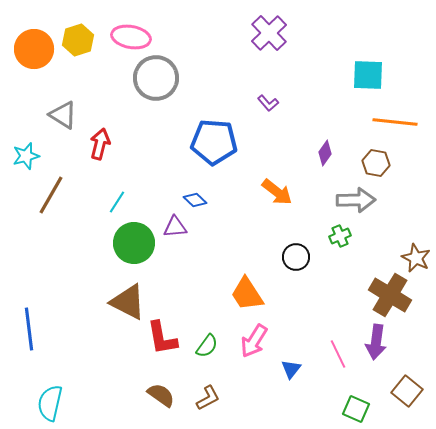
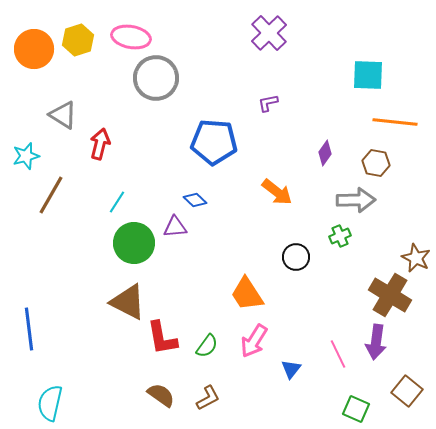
purple L-shape: rotated 120 degrees clockwise
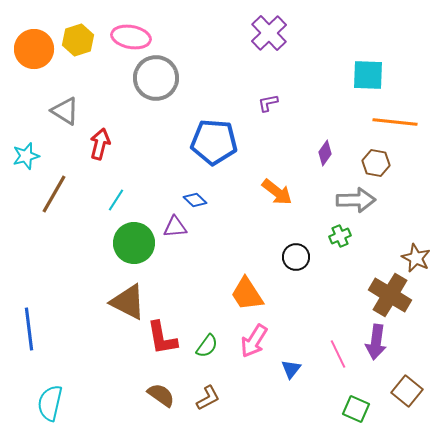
gray triangle: moved 2 px right, 4 px up
brown line: moved 3 px right, 1 px up
cyan line: moved 1 px left, 2 px up
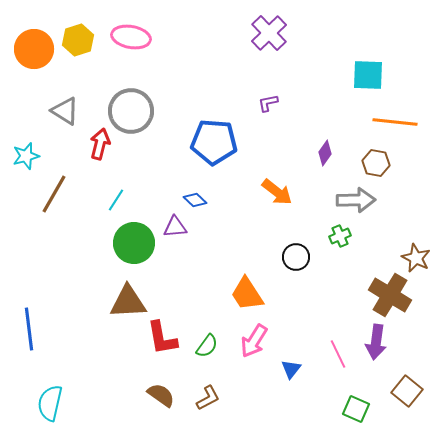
gray circle: moved 25 px left, 33 px down
brown triangle: rotated 30 degrees counterclockwise
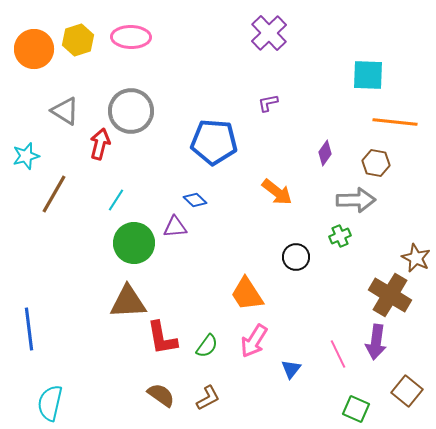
pink ellipse: rotated 9 degrees counterclockwise
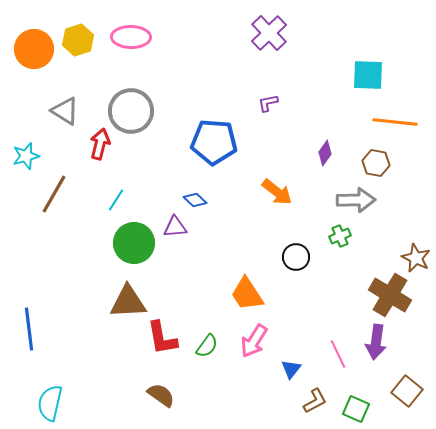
brown L-shape: moved 107 px right, 3 px down
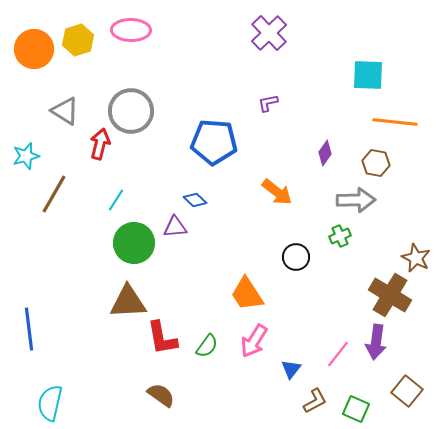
pink ellipse: moved 7 px up
pink line: rotated 64 degrees clockwise
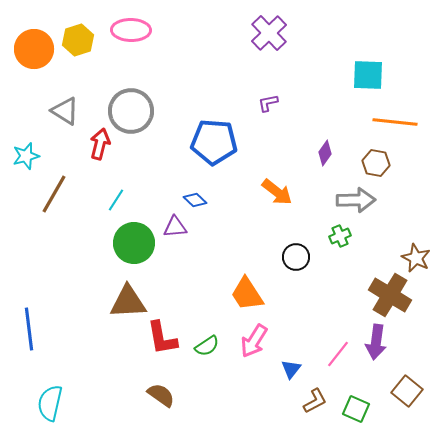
green semicircle: rotated 20 degrees clockwise
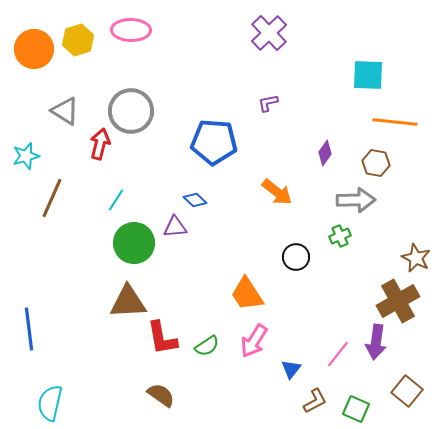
brown line: moved 2 px left, 4 px down; rotated 6 degrees counterclockwise
brown cross: moved 8 px right, 6 px down; rotated 30 degrees clockwise
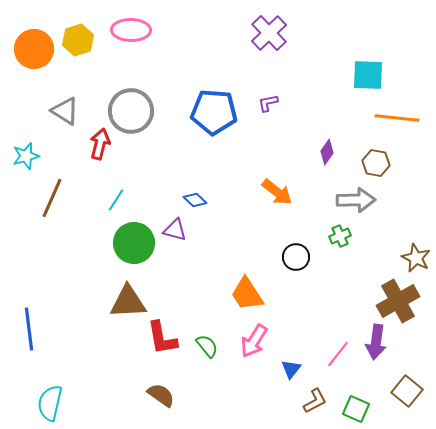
orange line: moved 2 px right, 4 px up
blue pentagon: moved 30 px up
purple diamond: moved 2 px right, 1 px up
purple triangle: moved 3 px down; rotated 20 degrees clockwise
green semicircle: rotated 95 degrees counterclockwise
